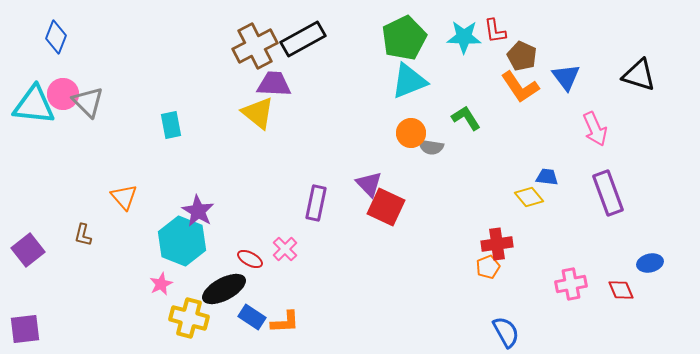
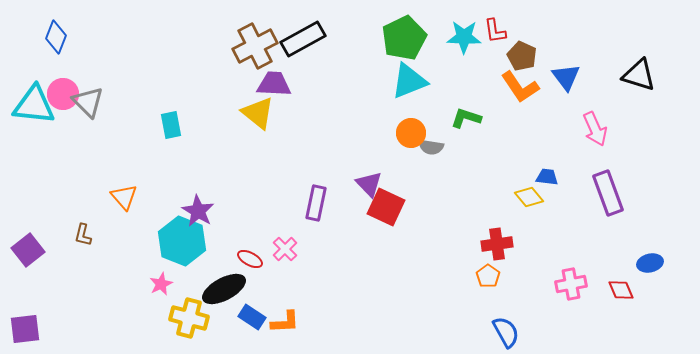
green L-shape at (466, 118): rotated 40 degrees counterclockwise
orange pentagon at (488, 267): moved 9 px down; rotated 15 degrees counterclockwise
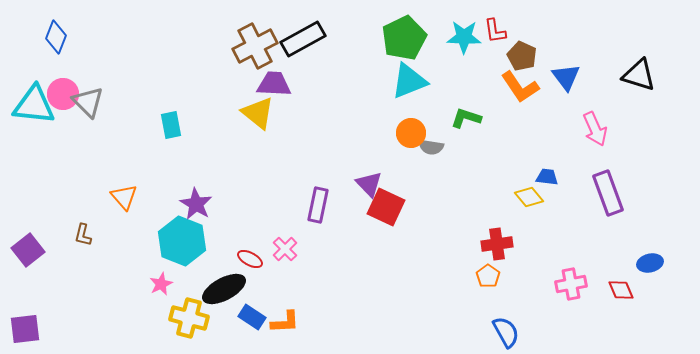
purple rectangle at (316, 203): moved 2 px right, 2 px down
purple star at (198, 211): moved 2 px left, 7 px up
